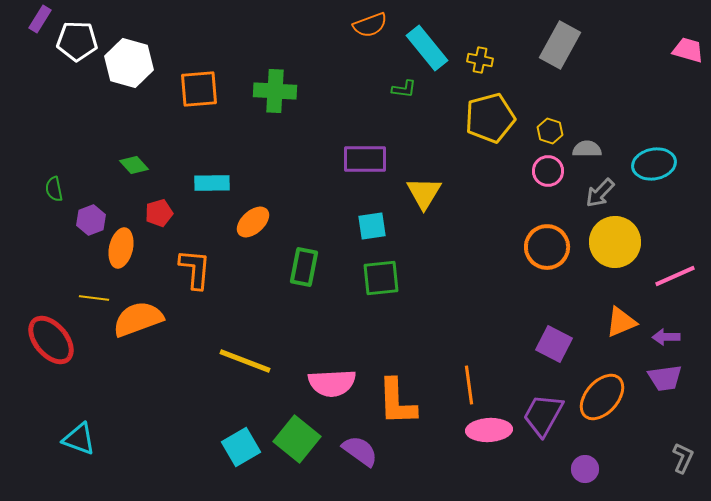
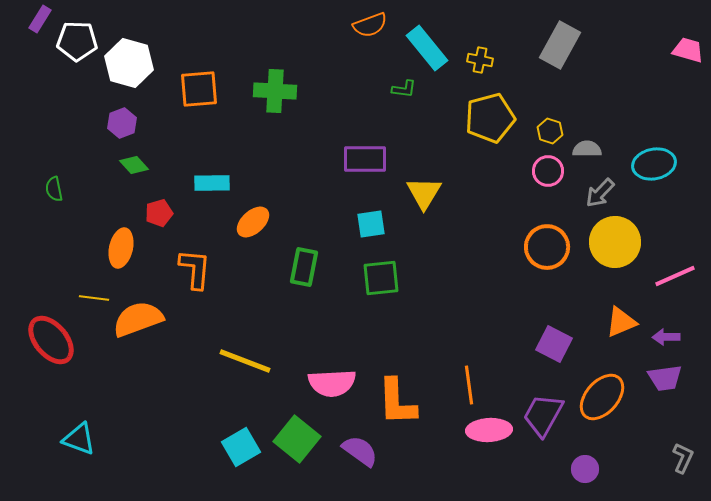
purple hexagon at (91, 220): moved 31 px right, 97 px up
cyan square at (372, 226): moved 1 px left, 2 px up
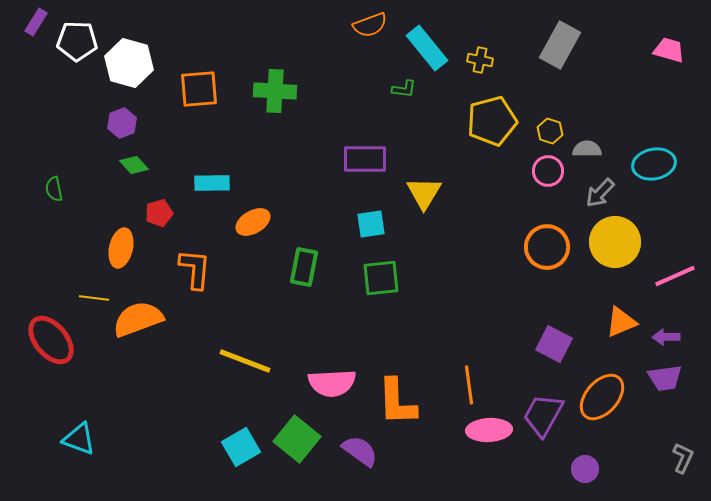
purple rectangle at (40, 19): moved 4 px left, 3 px down
pink trapezoid at (688, 50): moved 19 px left
yellow pentagon at (490, 118): moved 2 px right, 3 px down
orange ellipse at (253, 222): rotated 12 degrees clockwise
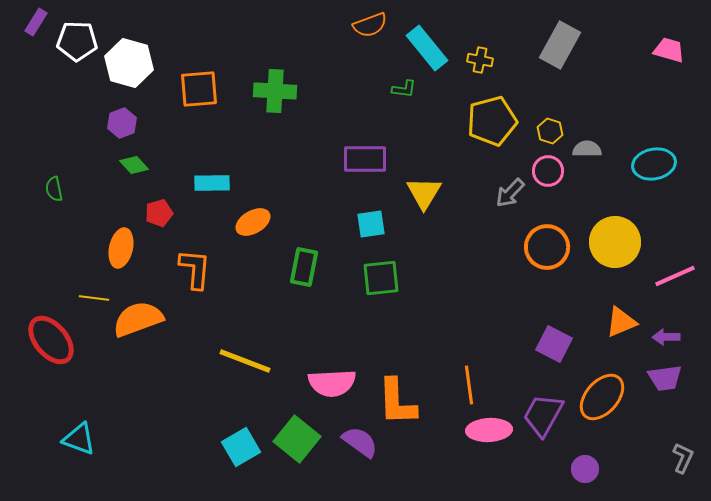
gray arrow at (600, 193): moved 90 px left
purple semicircle at (360, 451): moved 9 px up
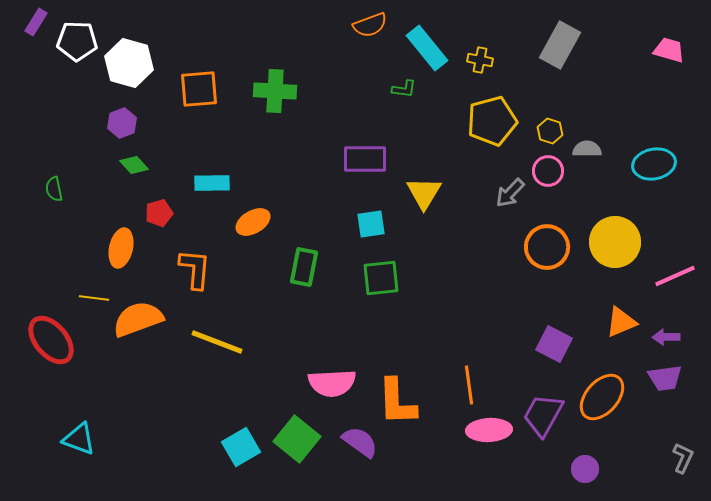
yellow line at (245, 361): moved 28 px left, 19 px up
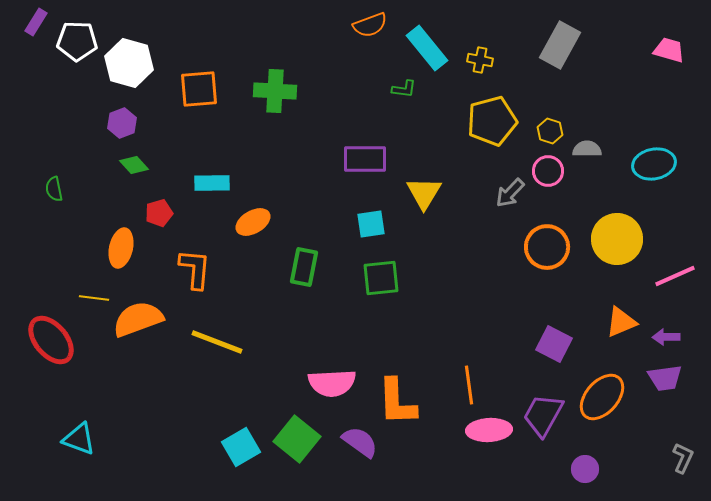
yellow circle at (615, 242): moved 2 px right, 3 px up
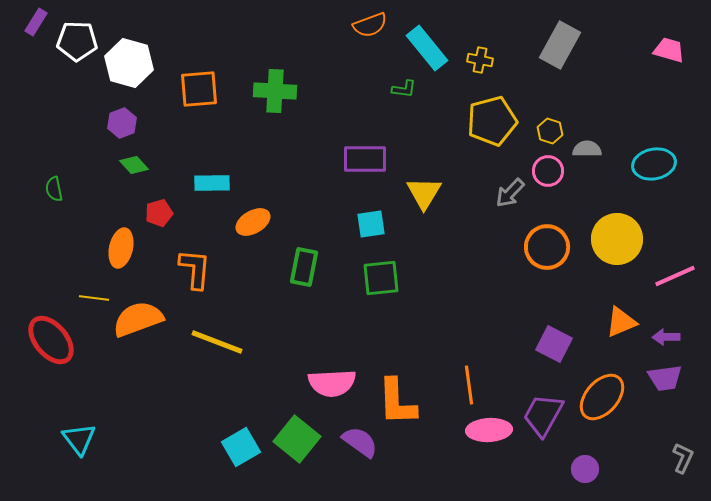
cyan triangle at (79, 439): rotated 33 degrees clockwise
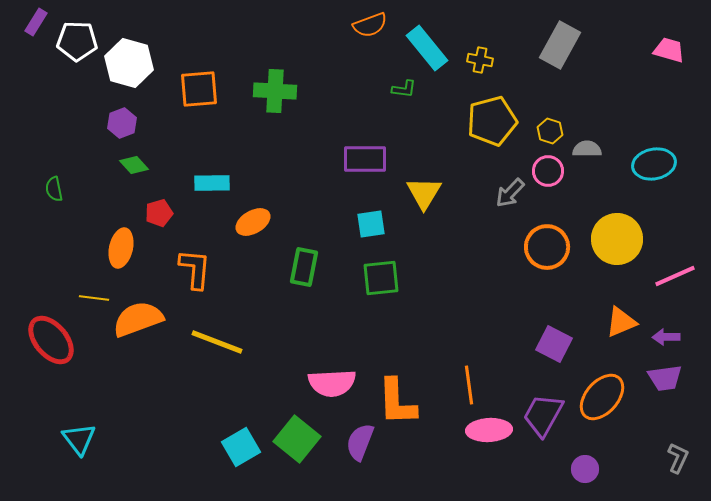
purple semicircle at (360, 442): rotated 105 degrees counterclockwise
gray L-shape at (683, 458): moved 5 px left
